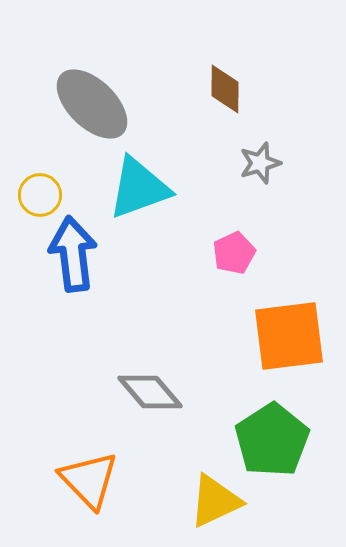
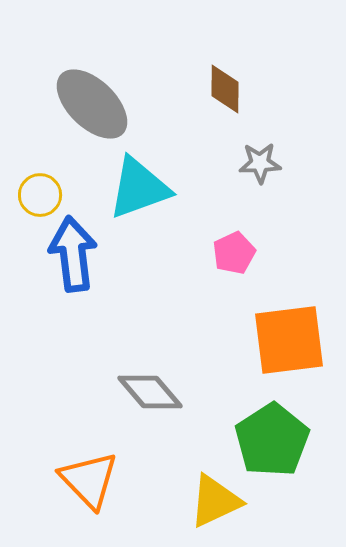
gray star: rotated 15 degrees clockwise
orange square: moved 4 px down
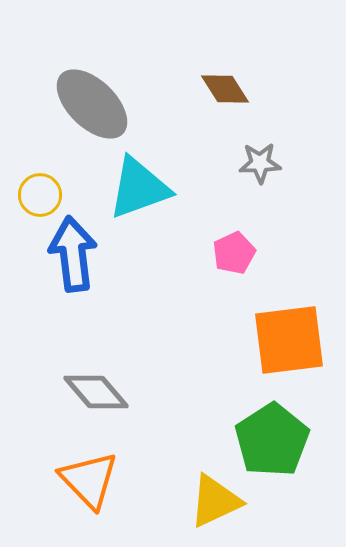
brown diamond: rotated 33 degrees counterclockwise
gray diamond: moved 54 px left
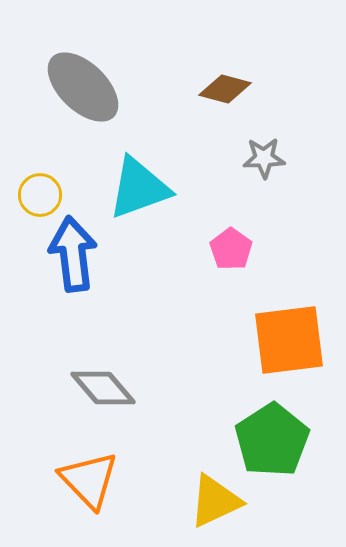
brown diamond: rotated 42 degrees counterclockwise
gray ellipse: moved 9 px left, 17 px up
gray star: moved 4 px right, 5 px up
pink pentagon: moved 3 px left, 4 px up; rotated 12 degrees counterclockwise
gray diamond: moved 7 px right, 4 px up
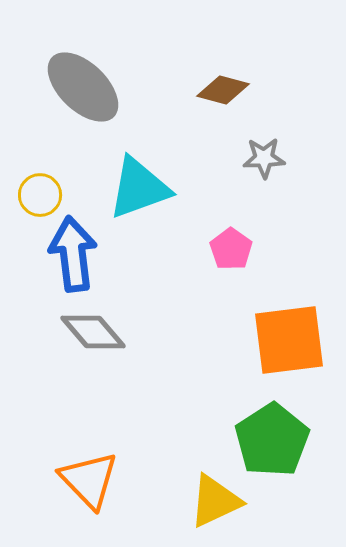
brown diamond: moved 2 px left, 1 px down
gray diamond: moved 10 px left, 56 px up
